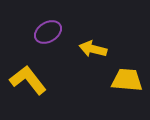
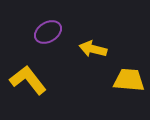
yellow trapezoid: moved 2 px right
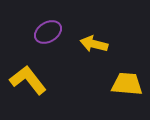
yellow arrow: moved 1 px right, 5 px up
yellow trapezoid: moved 2 px left, 4 px down
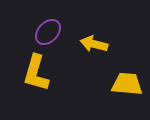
purple ellipse: rotated 16 degrees counterclockwise
yellow L-shape: moved 8 px right, 7 px up; rotated 126 degrees counterclockwise
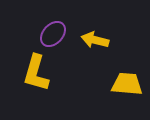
purple ellipse: moved 5 px right, 2 px down
yellow arrow: moved 1 px right, 4 px up
